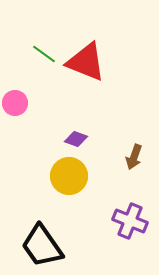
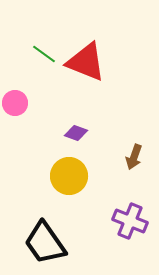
purple diamond: moved 6 px up
black trapezoid: moved 3 px right, 3 px up
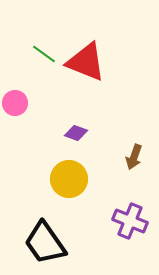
yellow circle: moved 3 px down
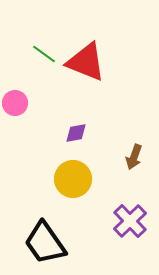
purple diamond: rotated 30 degrees counterclockwise
yellow circle: moved 4 px right
purple cross: rotated 24 degrees clockwise
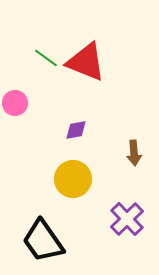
green line: moved 2 px right, 4 px down
purple diamond: moved 3 px up
brown arrow: moved 4 px up; rotated 25 degrees counterclockwise
purple cross: moved 3 px left, 2 px up
black trapezoid: moved 2 px left, 2 px up
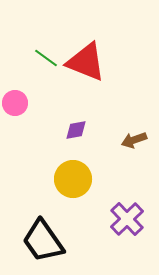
brown arrow: moved 13 px up; rotated 75 degrees clockwise
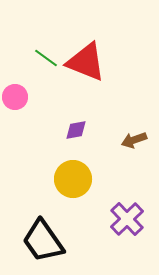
pink circle: moved 6 px up
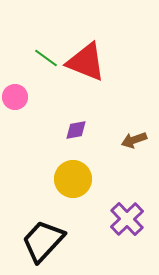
black trapezoid: rotated 78 degrees clockwise
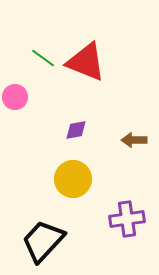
green line: moved 3 px left
brown arrow: rotated 20 degrees clockwise
purple cross: rotated 36 degrees clockwise
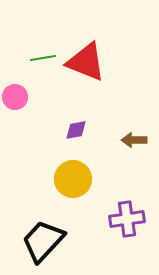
green line: rotated 45 degrees counterclockwise
